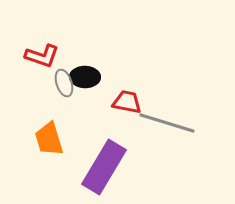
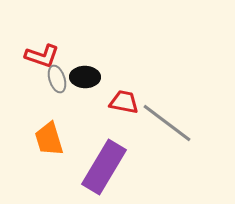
gray ellipse: moved 7 px left, 4 px up
red trapezoid: moved 3 px left
gray line: rotated 20 degrees clockwise
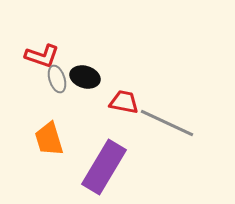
black ellipse: rotated 16 degrees clockwise
gray line: rotated 12 degrees counterclockwise
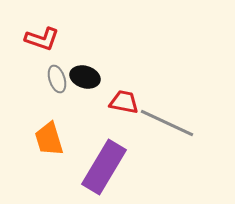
red L-shape: moved 17 px up
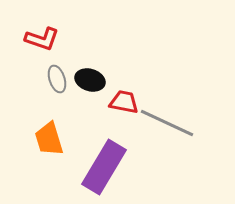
black ellipse: moved 5 px right, 3 px down
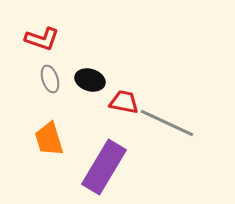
gray ellipse: moved 7 px left
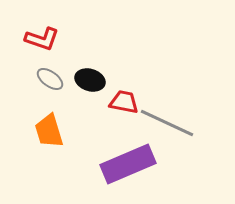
gray ellipse: rotated 36 degrees counterclockwise
orange trapezoid: moved 8 px up
purple rectangle: moved 24 px right, 3 px up; rotated 36 degrees clockwise
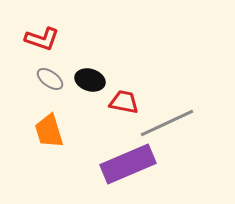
gray line: rotated 50 degrees counterclockwise
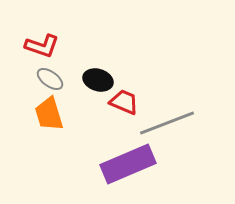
red L-shape: moved 7 px down
black ellipse: moved 8 px right
red trapezoid: rotated 12 degrees clockwise
gray line: rotated 4 degrees clockwise
orange trapezoid: moved 17 px up
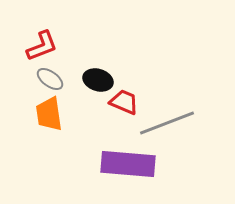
red L-shape: rotated 40 degrees counterclockwise
orange trapezoid: rotated 9 degrees clockwise
purple rectangle: rotated 28 degrees clockwise
